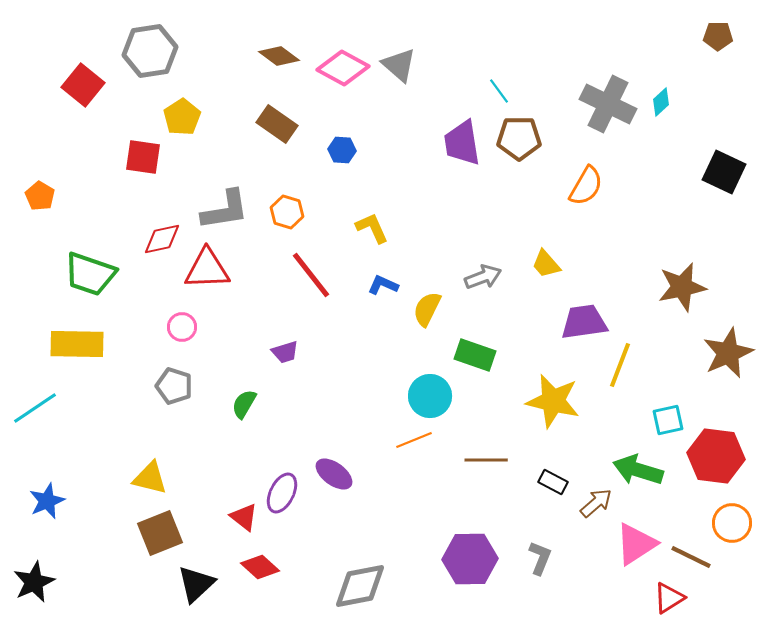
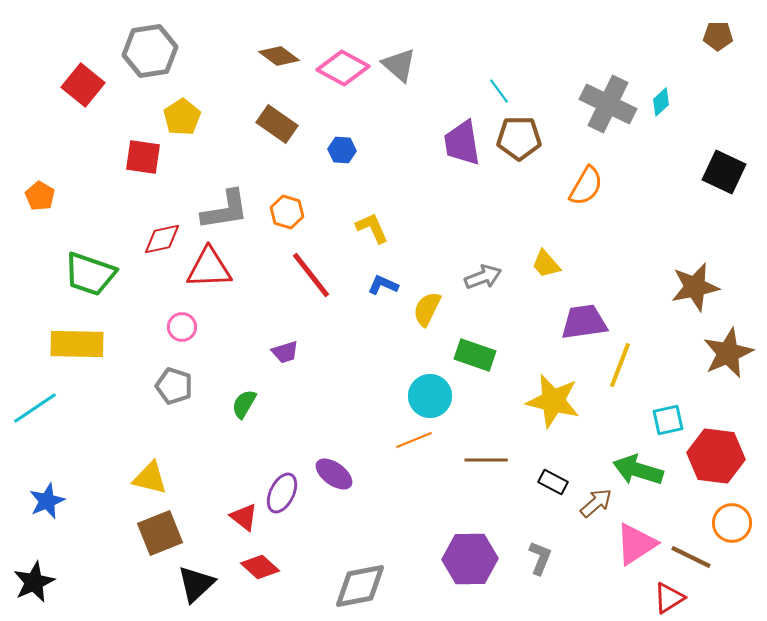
red triangle at (207, 269): moved 2 px right, 1 px up
brown star at (682, 287): moved 13 px right
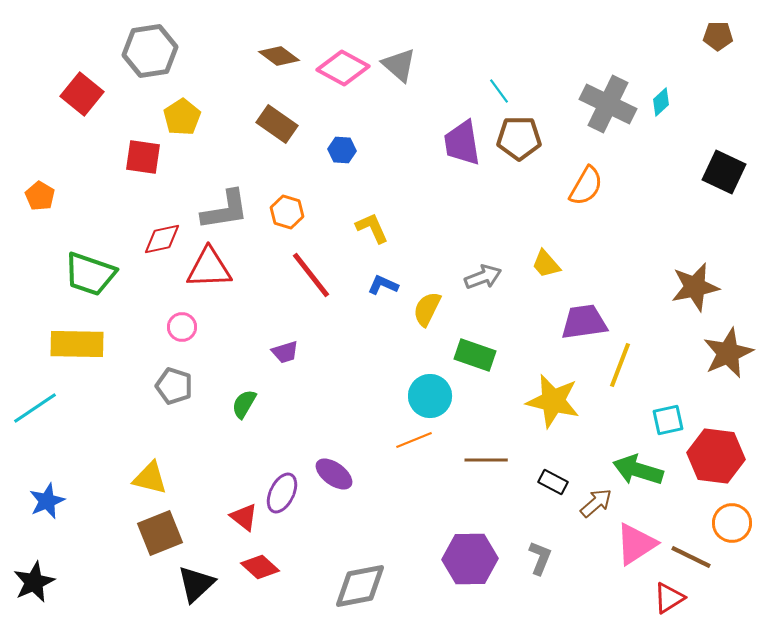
red square at (83, 85): moved 1 px left, 9 px down
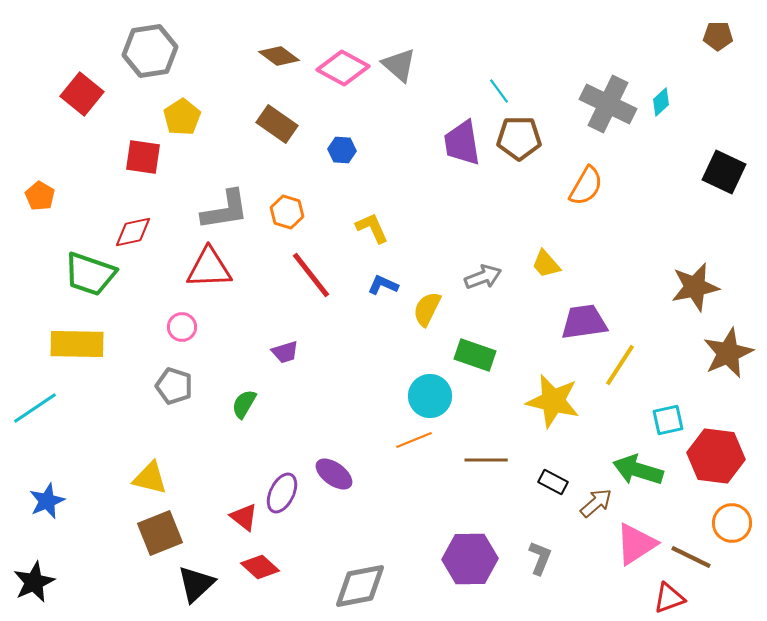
red diamond at (162, 239): moved 29 px left, 7 px up
yellow line at (620, 365): rotated 12 degrees clockwise
red triangle at (669, 598): rotated 12 degrees clockwise
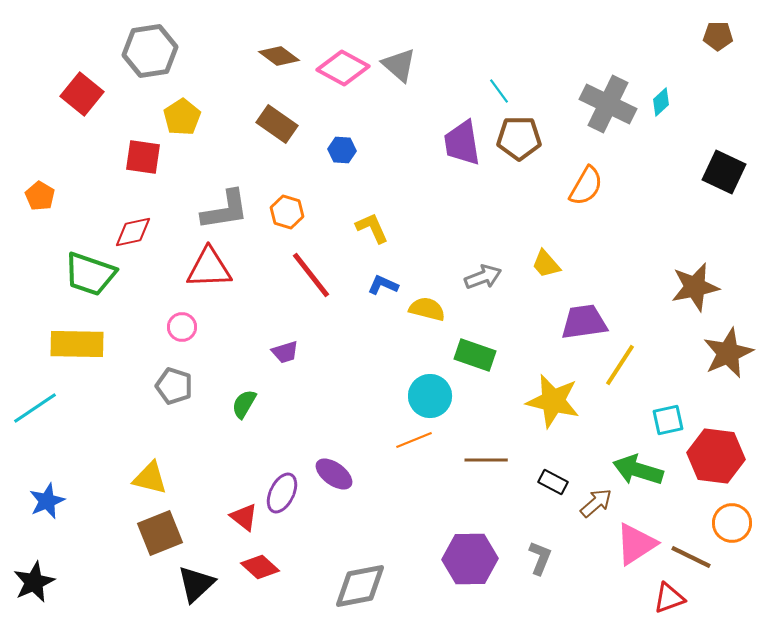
yellow semicircle at (427, 309): rotated 78 degrees clockwise
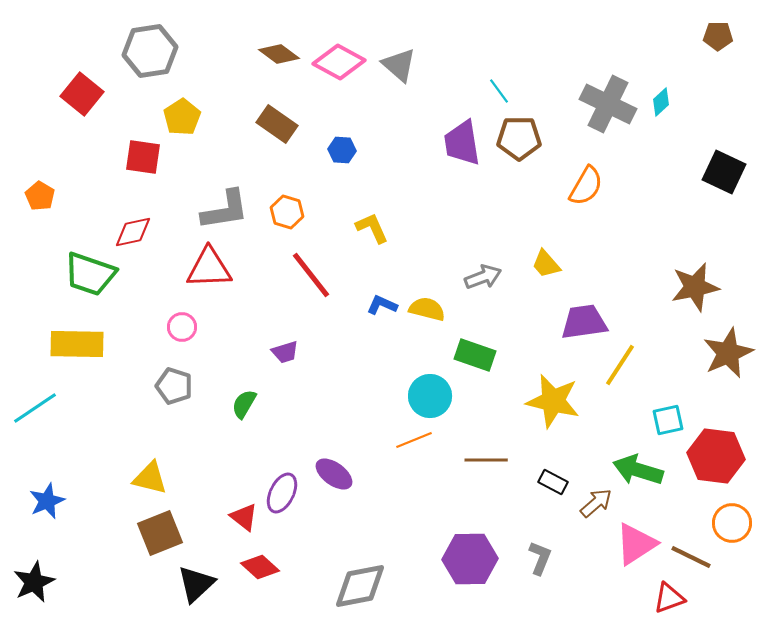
brown diamond at (279, 56): moved 2 px up
pink diamond at (343, 68): moved 4 px left, 6 px up
blue L-shape at (383, 285): moved 1 px left, 20 px down
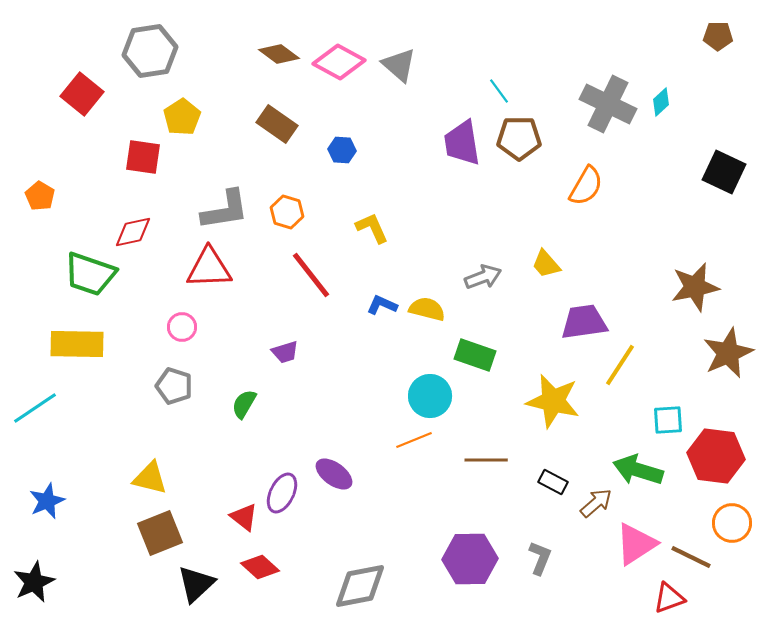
cyan square at (668, 420): rotated 8 degrees clockwise
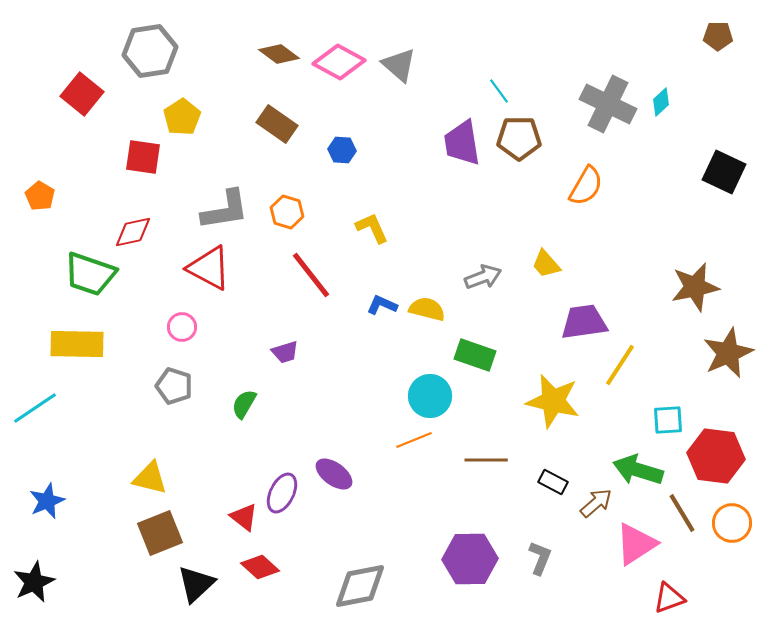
red triangle at (209, 268): rotated 30 degrees clockwise
brown line at (691, 557): moved 9 px left, 44 px up; rotated 33 degrees clockwise
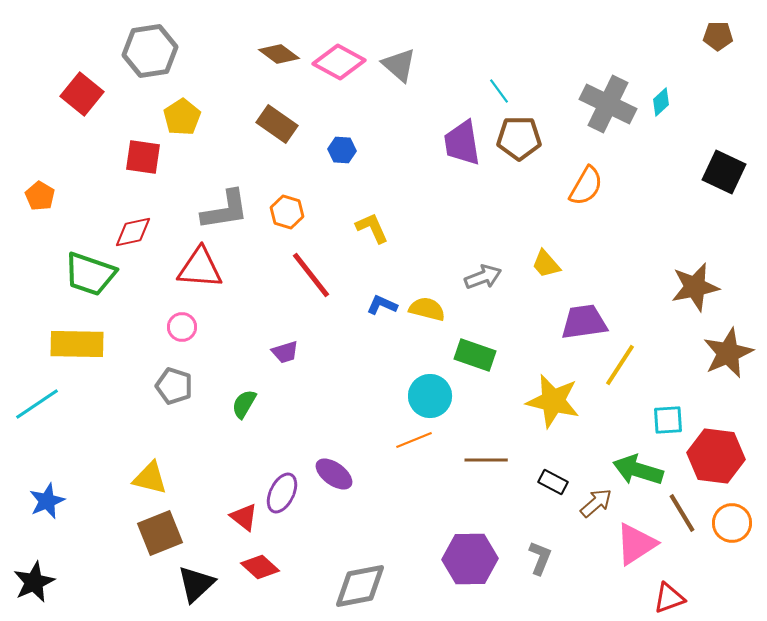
red triangle at (209, 268): moved 9 px left; rotated 24 degrees counterclockwise
cyan line at (35, 408): moved 2 px right, 4 px up
